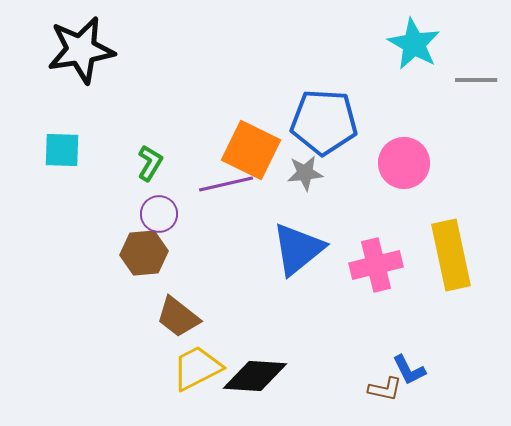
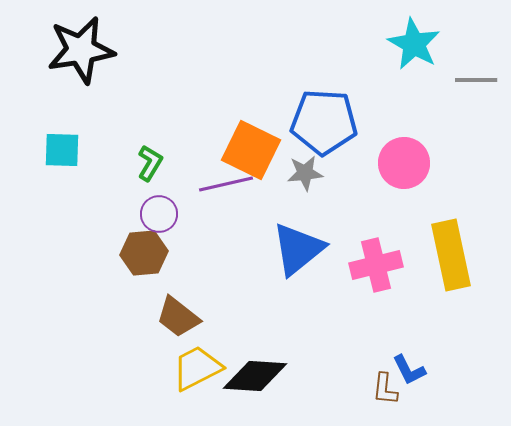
brown L-shape: rotated 84 degrees clockwise
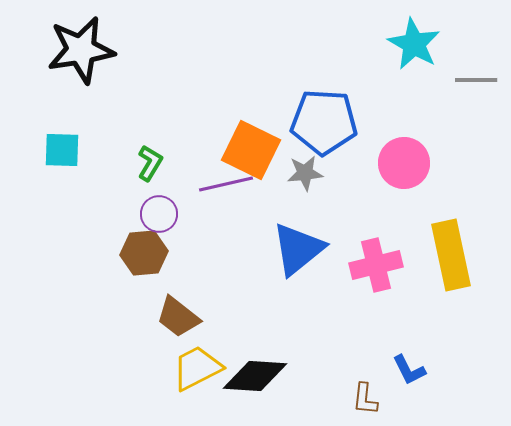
brown L-shape: moved 20 px left, 10 px down
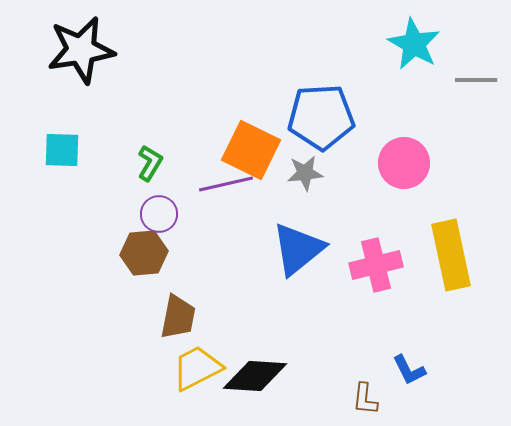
blue pentagon: moved 3 px left, 5 px up; rotated 6 degrees counterclockwise
brown trapezoid: rotated 117 degrees counterclockwise
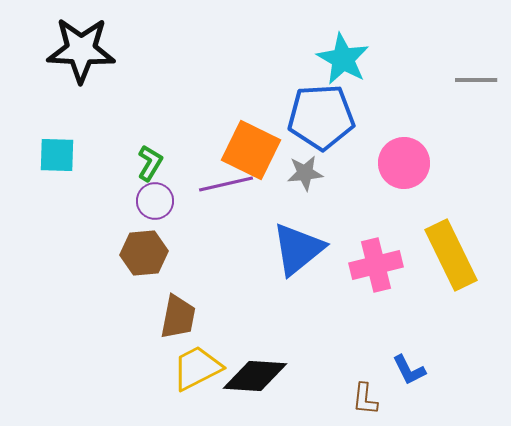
cyan star: moved 71 px left, 15 px down
black star: rotated 12 degrees clockwise
cyan square: moved 5 px left, 5 px down
purple circle: moved 4 px left, 13 px up
yellow rectangle: rotated 14 degrees counterclockwise
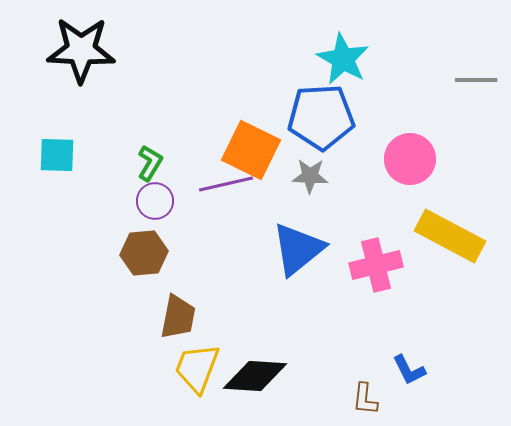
pink circle: moved 6 px right, 4 px up
gray star: moved 5 px right, 3 px down; rotated 9 degrees clockwise
yellow rectangle: moved 1 px left, 19 px up; rotated 36 degrees counterclockwise
yellow trapezoid: rotated 42 degrees counterclockwise
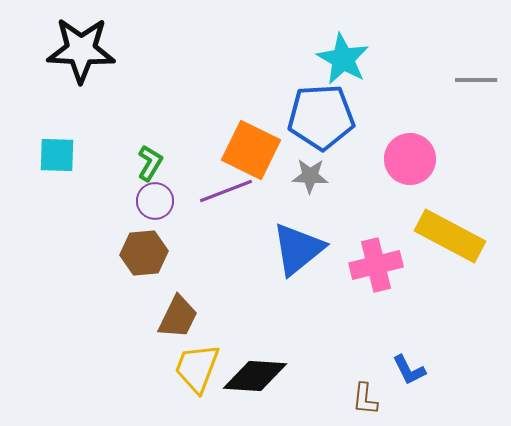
purple line: moved 7 px down; rotated 8 degrees counterclockwise
brown trapezoid: rotated 15 degrees clockwise
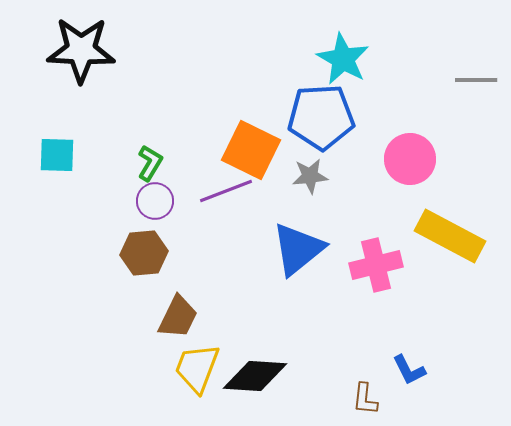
gray star: rotated 9 degrees counterclockwise
